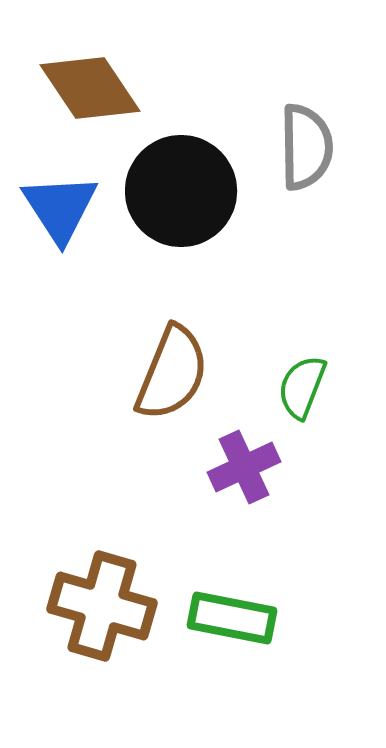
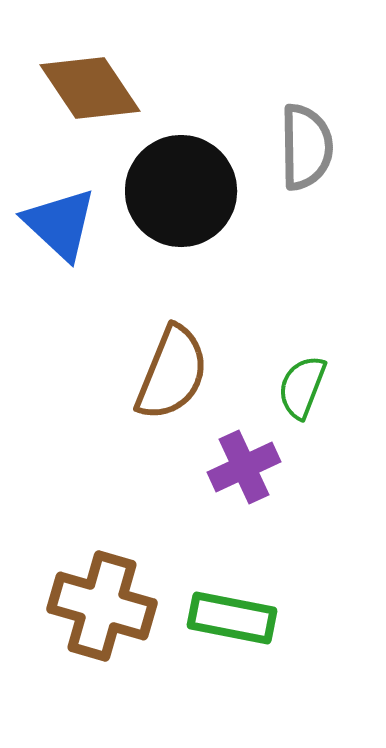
blue triangle: moved 16 px down; rotated 14 degrees counterclockwise
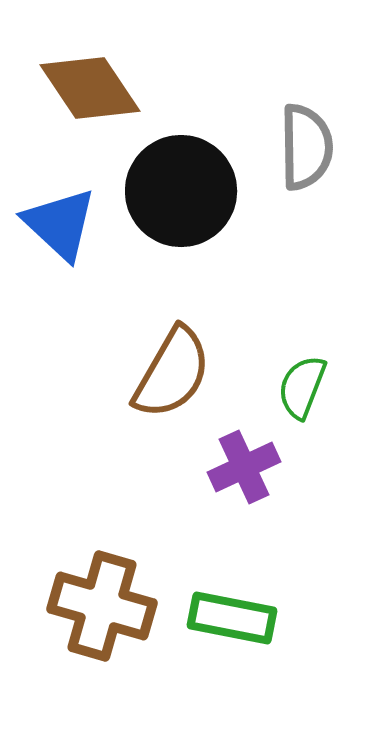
brown semicircle: rotated 8 degrees clockwise
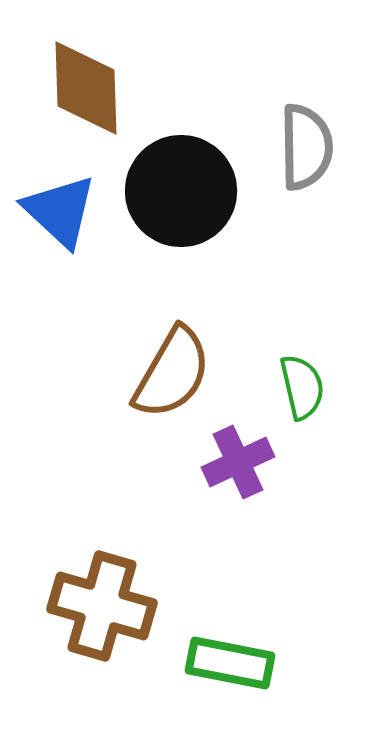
brown diamond: moved 4 px left; rotated 32 degrees clockwise
blue triangle: moved 13 px up
green semicircle: rotated 146 degrees clockwise
purple cross: moved 6 px left, 5 px up
green rectangle: moved 2 px left, 45 px down
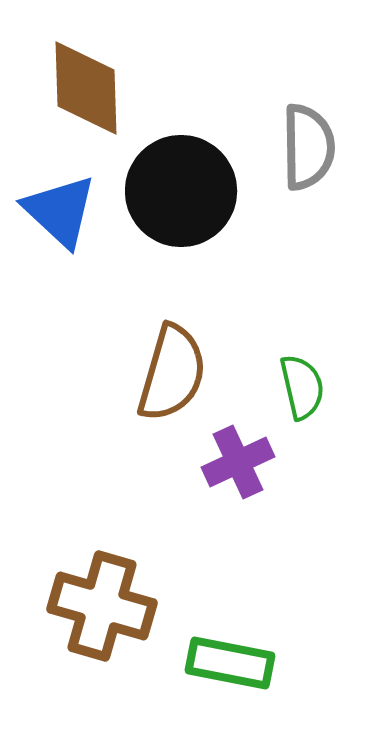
gray semicircle: moved 2 px right
brown semicircle: rotated 14 degrees counterclockwise
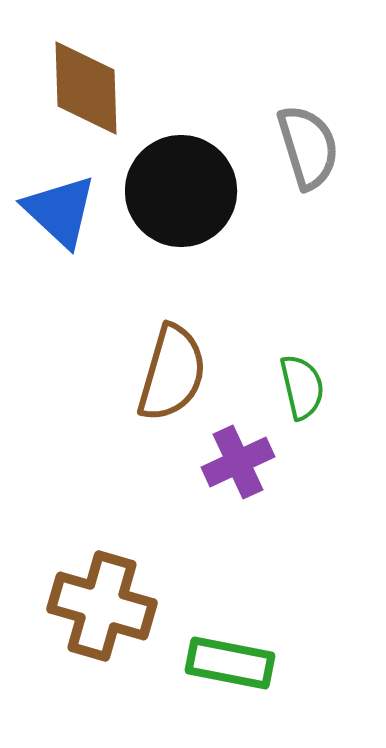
gray semicircle: rotated 16 degrees counterclockwise
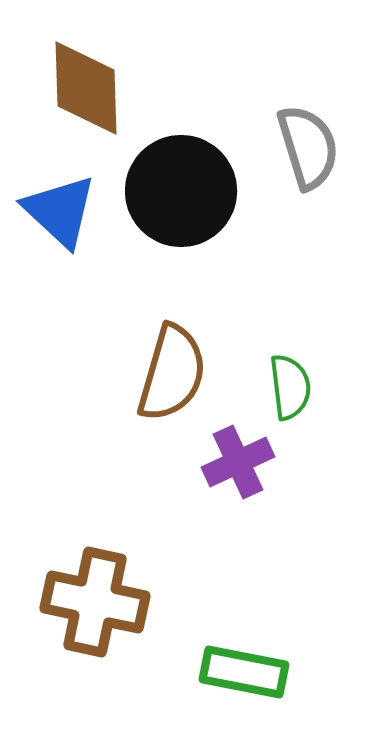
green semicircle: moved 12 px left; rotated 6 degrees clockwise
brown cross: moved 7 px left, 4 px up; rotated 4 degrees counterclockwise
green rectangle: moved 14 px right, 9 px down
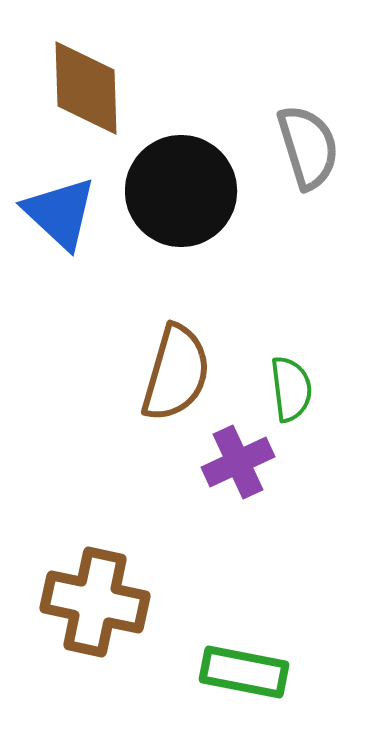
blue triangle: moved 2 px down
brown semicircle: moved 4 px right
green semicircle: moved 1 px right, 2 px down
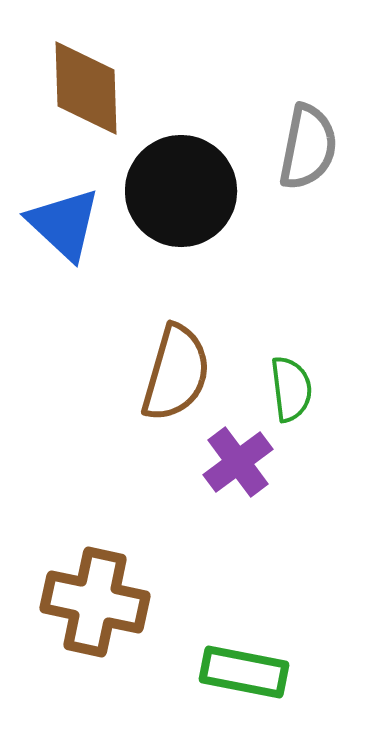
gray semicircle: rotated 28 degrees clockwise
blue triangle: moved 4 px right, 11 px down
purple cross: rotated 12 degrees counterclockwise
